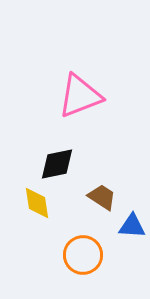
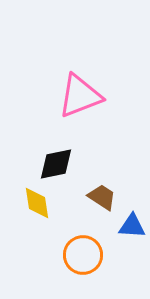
black diamond: moved 1 px left
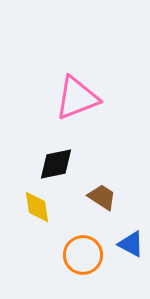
pink triangle: moved 3 px left, 2 px down
yellow diamond: moved 4 px down
blue triangle: moved 1 px left, 18 px down; rotated 24 degrees clockwise
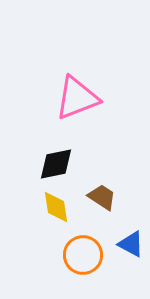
yellow diamond: moved 19 px right
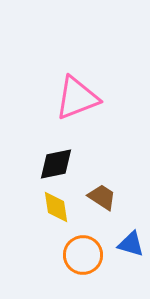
blue triangle: rotated 12 degrees counterclockwise
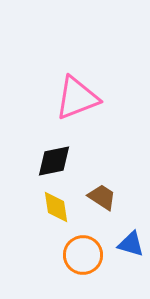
black diamond: moved 2 px left, 3 px up
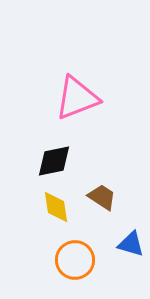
orange circle: moved 8 px left, 5 px down
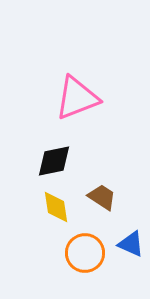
blue triangle: rotated 8 degrees clockwise
orange circle: moved 10 px right, 7 px up
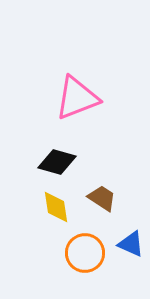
black diamond: moved 3 px right, 1 px down; rotated 27 degrees clockwise
brown trapezoid: moved 1 px down
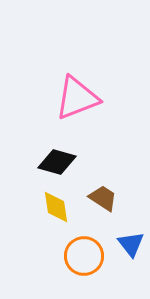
brown trapezoid: moved 1 px right
blue triangle: rotated 28 degrees clockwise
orange circle: moved 1 px left, 3 px down
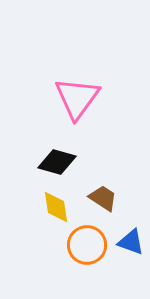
pink triangle: rotated 33 degrees counterclockwise
blue triangle: moved 2 px up; rotated 32 degrees counterclockwise
orange circle: moved 3 px right, 11 px up
